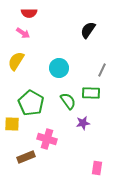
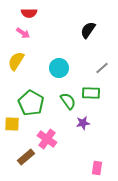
gray line: moved 2 px up; rotated 24 degrees clockwise
pink cross: rotated 18 degrees clockwise
brown rectangle: rotated 18 degrees counterclockwise
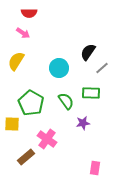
black semicircle: moved 22 px down
green semicircle: moved 2 px left
pink rectangle: moved 2 px left
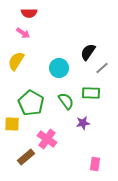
pink rectangle: moved 4 px up
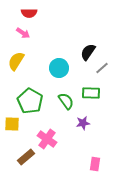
green pentagon: moved 1 px left, 2 px up
